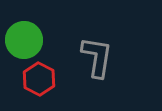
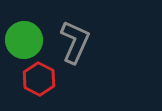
gray L-shape: moved 22 px left, 15 px up; rotated 15 degrees clockwise
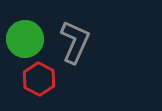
green circle: moved 1 px right, 1 px up
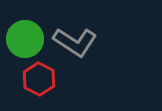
gray L-shape: rotated 99 degrees clockwise
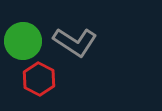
green circle: moved 2 px left, 2 px down
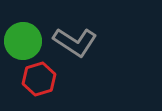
red hexagon: rotated 16 degrees clockwise
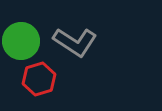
green circle: moved 2 px left
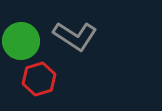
gray L-shape: moved 6 px up
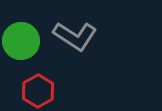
red hexagon: moved 1 px left, 12 px down; rotated 12 degrees counterclockwise
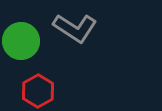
gray L-shape: moved 8 px up
